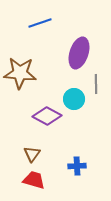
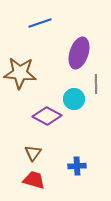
brown triangle: moved 1 px right, 1 px up
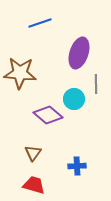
purple diamond: moved 1 px right, 1 px up; rotated 12 degrees clockwise
red trapezoid: moved 5 px down
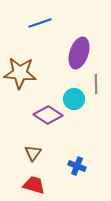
purple diamond: rotated 8 degrees counterclockwise
blue cross: rotated 24 degrees clockwise
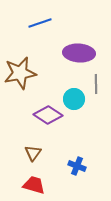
purple ellipse: rotated 76 degrees clockwise
brown star: rotated 16 degrees counterclockwise
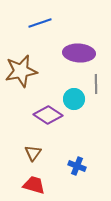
brown star: moved 1 px right, 2 px up
